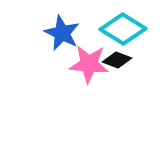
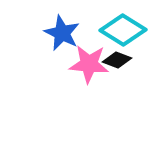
cyan diamond: moved 1 px down
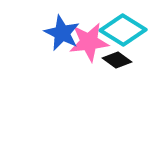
black diamond: rotated 16 degrees clockwise
pink star: moved 22 px up; rotated 12 degrees counterclockwise
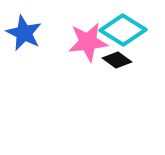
blue star: moved 38 px left
pink star: moved 1 px left
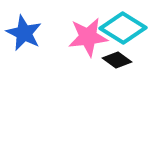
cyan diamond: moved 2 px up
pink star: moved 5 px up
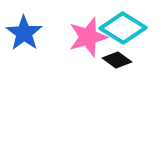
blue star: rotated 9 degrees clockwise
pink star: rotated 9 degrees counterclockwise
